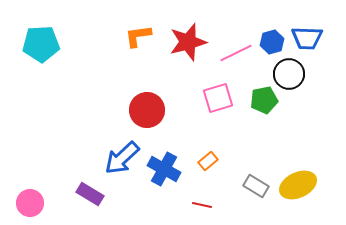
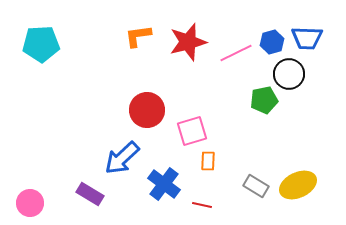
pink square: moved 26 px left, 33 px down
orange rectangle: rotated 48 degrees counterclockwise
blue cross: moved 15 px down; rotated 8 degrees clockwise
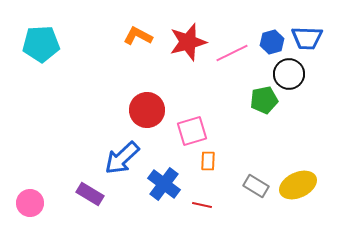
orange L-shape: rotated 36 degrees clockwise
pink line: moved 4 px left
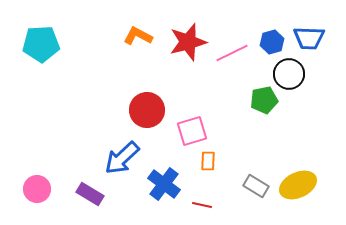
blue trapezoid: moved 2 px right
pink circle: moved 7 px right, 14 px up
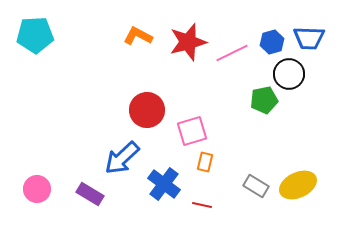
cyan pentagon: moved 6 px left, 9 px up
orange rectangle: moved 3 px left, 1 px down; rotated 12 degrees clockwise
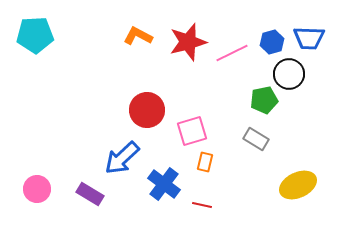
gray rectangle: moved 47 px up
